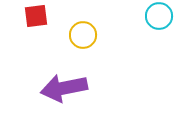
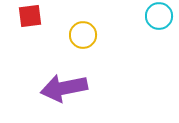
red square: moved 6 px left
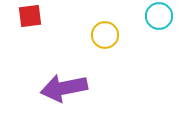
yellow circle: moved 22 px right
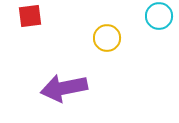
yellow circle: moved 2 px right, 3 px down
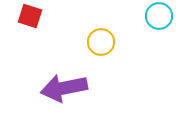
red square: rotated 25 degrees clockwise
yellow circle: moved 6 px left, 4 px down
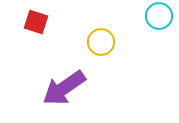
red square: moved 6 px right, 6 px down
purple arrow: rotated 24 degrees counterclockwise
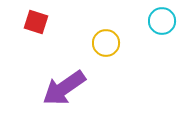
cyan circle: moved 3 px right, 5 px down
yellow circle: moved 5 px right, 1 px down
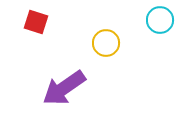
cyan circle: moved 2 px left, 1 px up
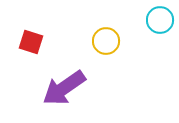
red square: moved 5 px left, 20 px down
yellow circle: moved 2 px up
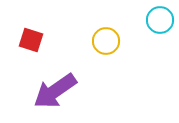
red square: moved 2 px up
purple arrow: moved 9 px left, 3 px down
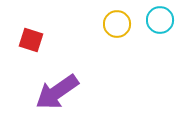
yellow circle: moved 11 px right, 17 px up
purple arrow: moved 2 px right, 1 px down
